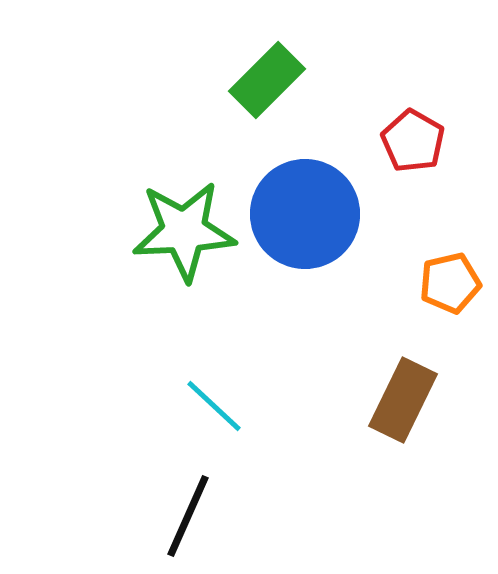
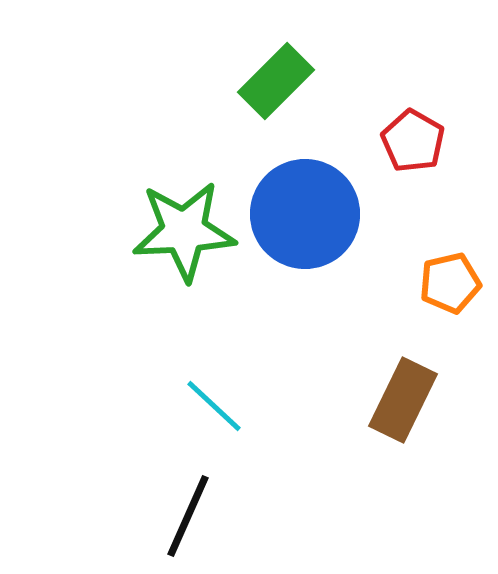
green rectangle: moved 9 px right, 1 px down
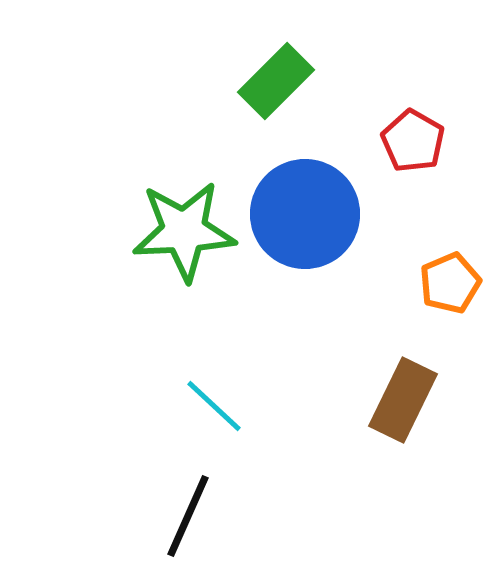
orange pentagon: rotated 10 degrees counterclockwise
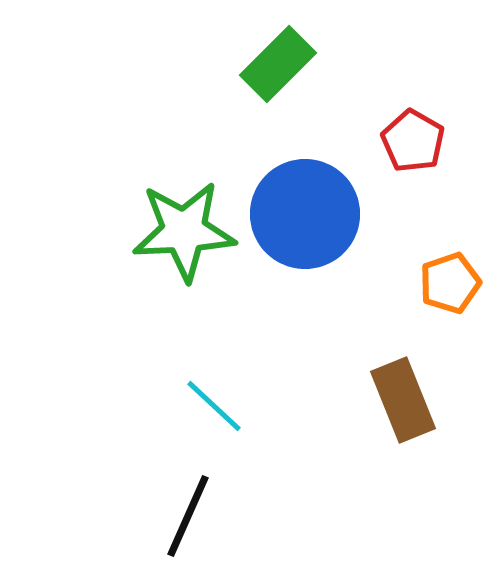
green rectangle: moved 2 px right, 17 px up
orange pentagon: rotated 4 degrees clockwise
brown rectangle: rotated 48 degrees counterclockwise
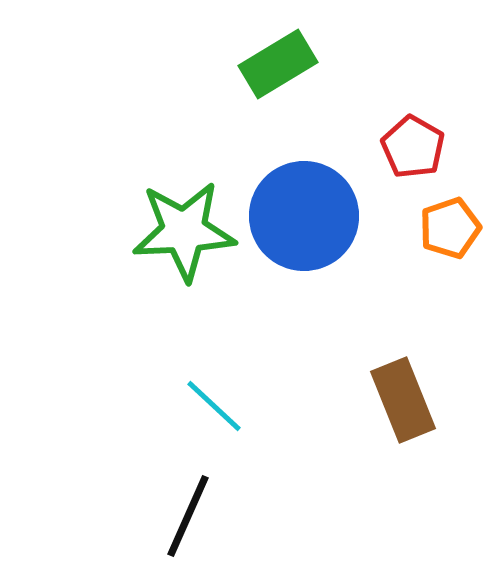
green rectangle: rotated 14 degrees clockwise
red pentagon: moved 6 px down
blue circle: moved 1 px left, 2 px down
orange pentagon: moved 55 px up
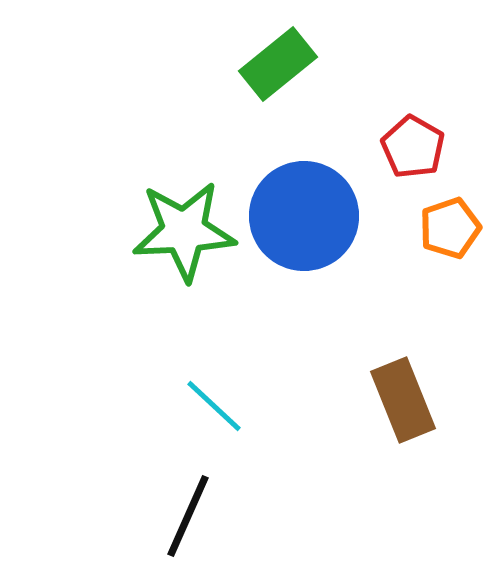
green rectangle: rotated 8 degrees counterclockwise
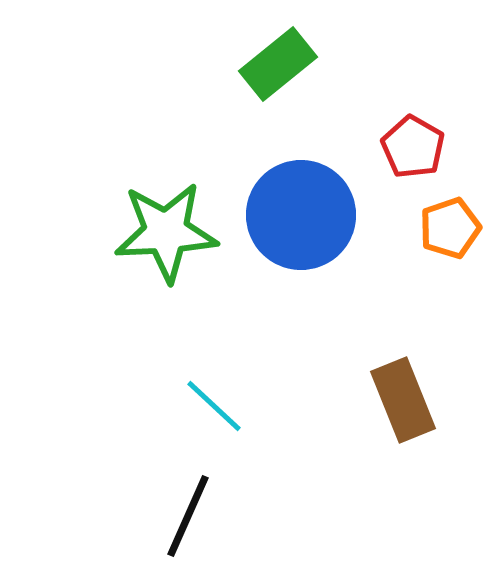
blue circle: moved 3 px left, 1 px up
green star: moved 18 px left, 1 px down
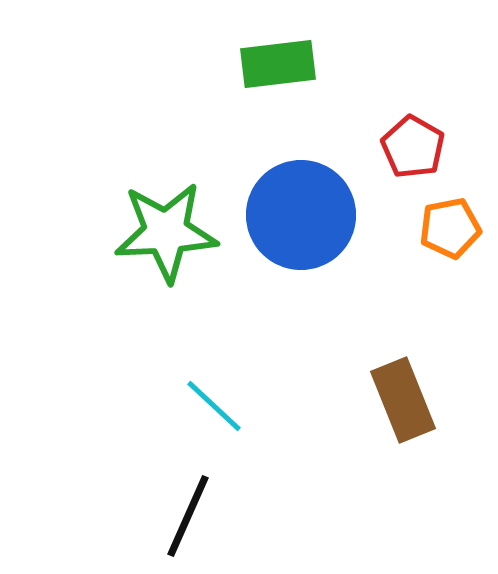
green rectangle: rotated 32 degrees clockwise
orange pentagon: rotated 8 degrees clockwise
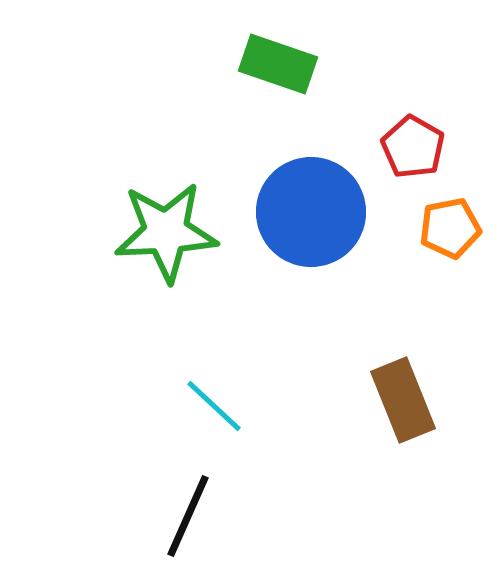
green rectangle: rotated 26 degrees clockwise
blue circle: moved 10 px right, 3 px up
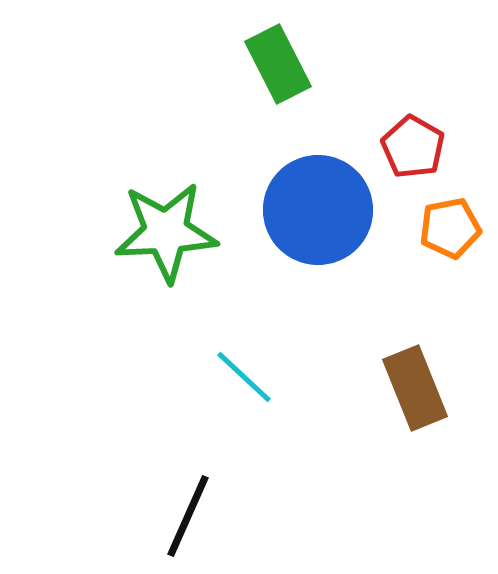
green rectangle: rotated 44 degrees clockwise
blue circle: moved 7 px right, 2 px up
brown rectangle: moved 12 px right, 12 px up
cyan line: moved 30 px right, 29 px up
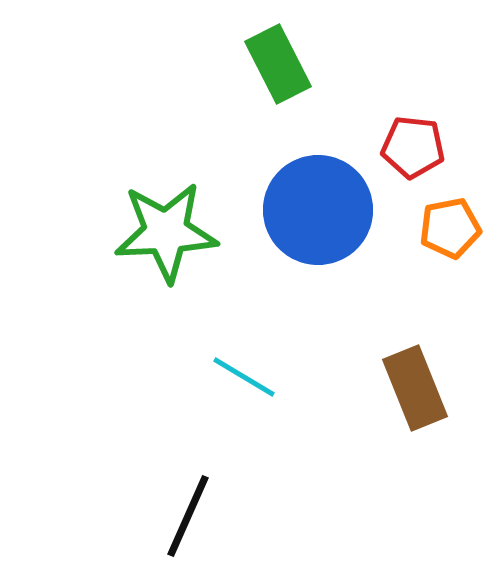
red pentagon: rotated 24 degrees counterclockwise
cyan line: rotated 12 degrees counterclockwise
